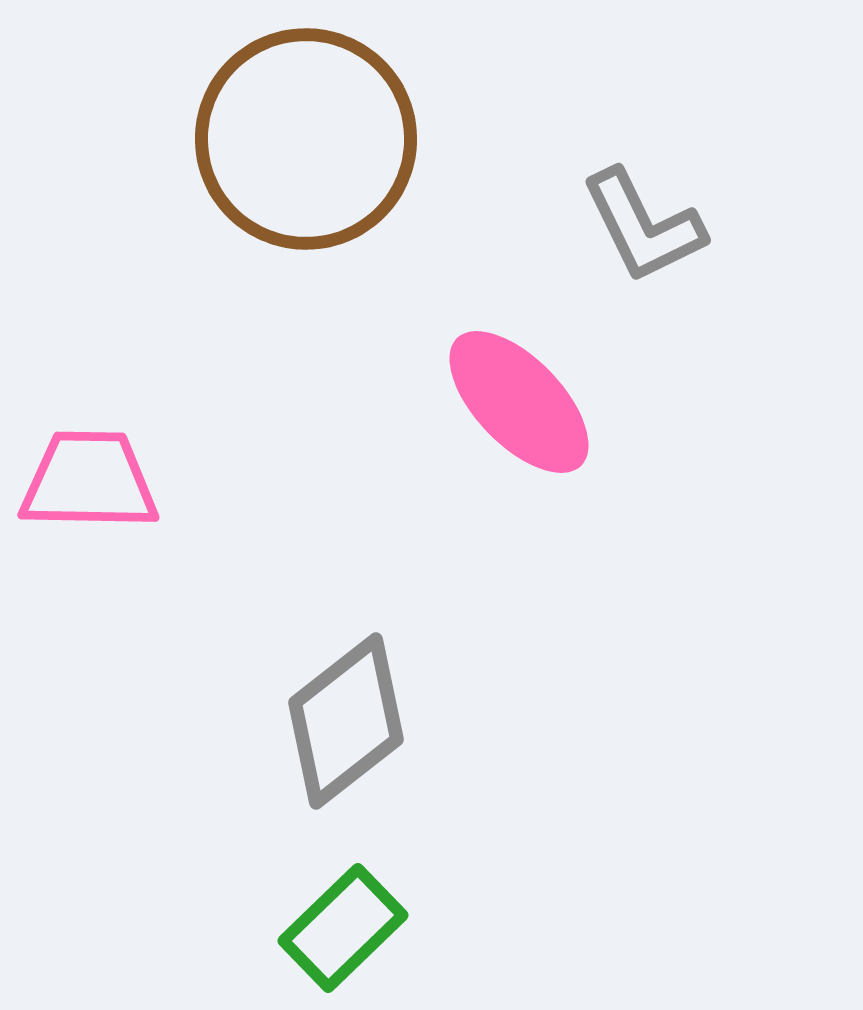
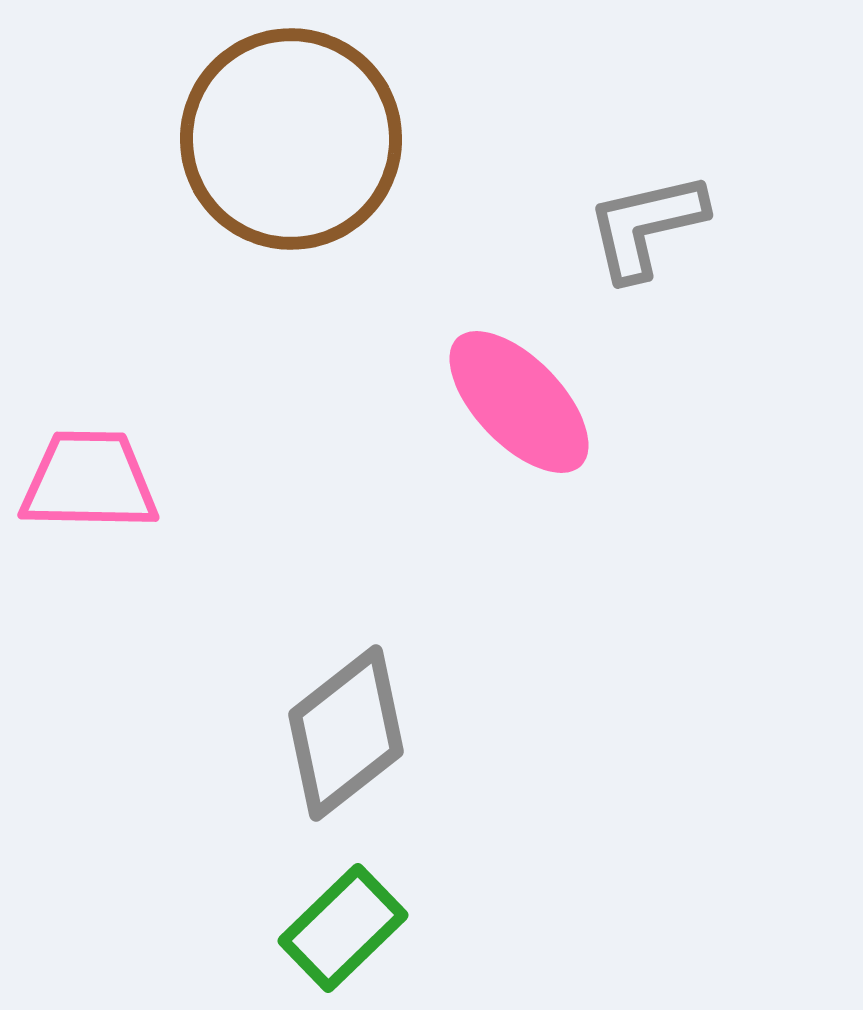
brown circle: moved 15 px left
gray L-shape: moved 3 px right; rotated 103 degrees clockwise
gray diamond: moved 12 px down
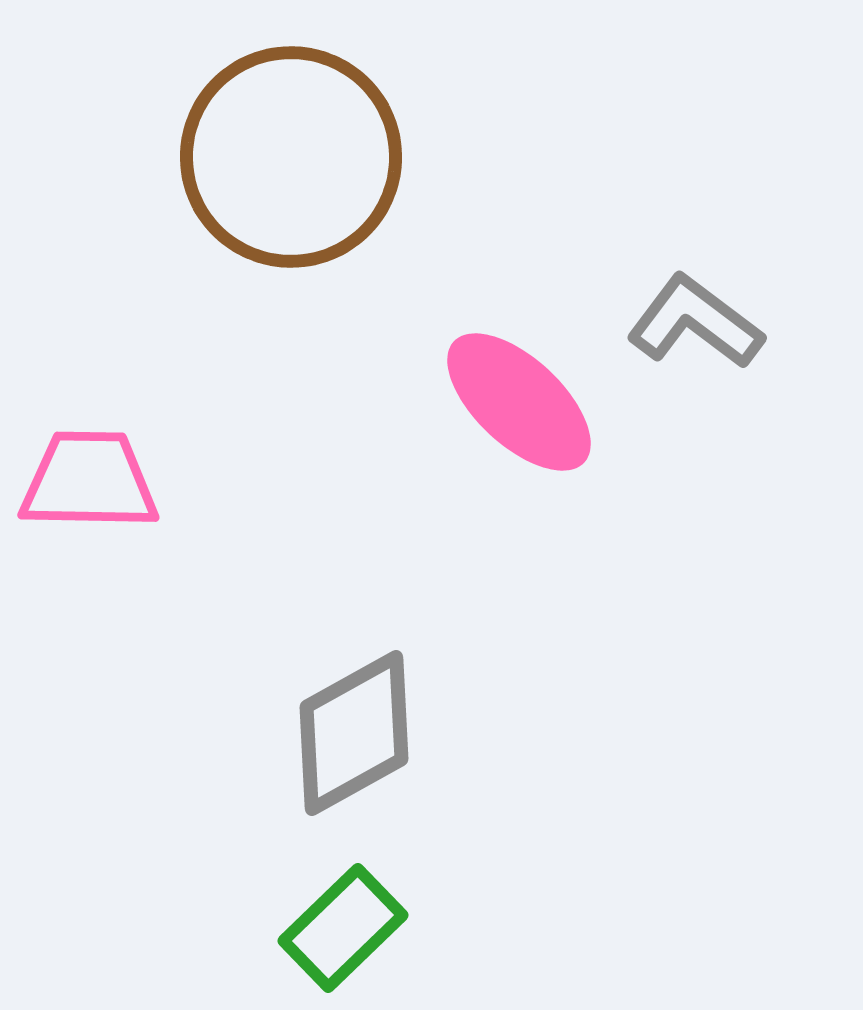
brown circle: moved 18 px down
gray L-shape: moved 49 px right, 96 px down; rotated 50 degrees clockwise
pink ellipse: rotated 3 degrees counterclockwise
gray diamond: moved 8 px right; rotated 9 degrees clockwise
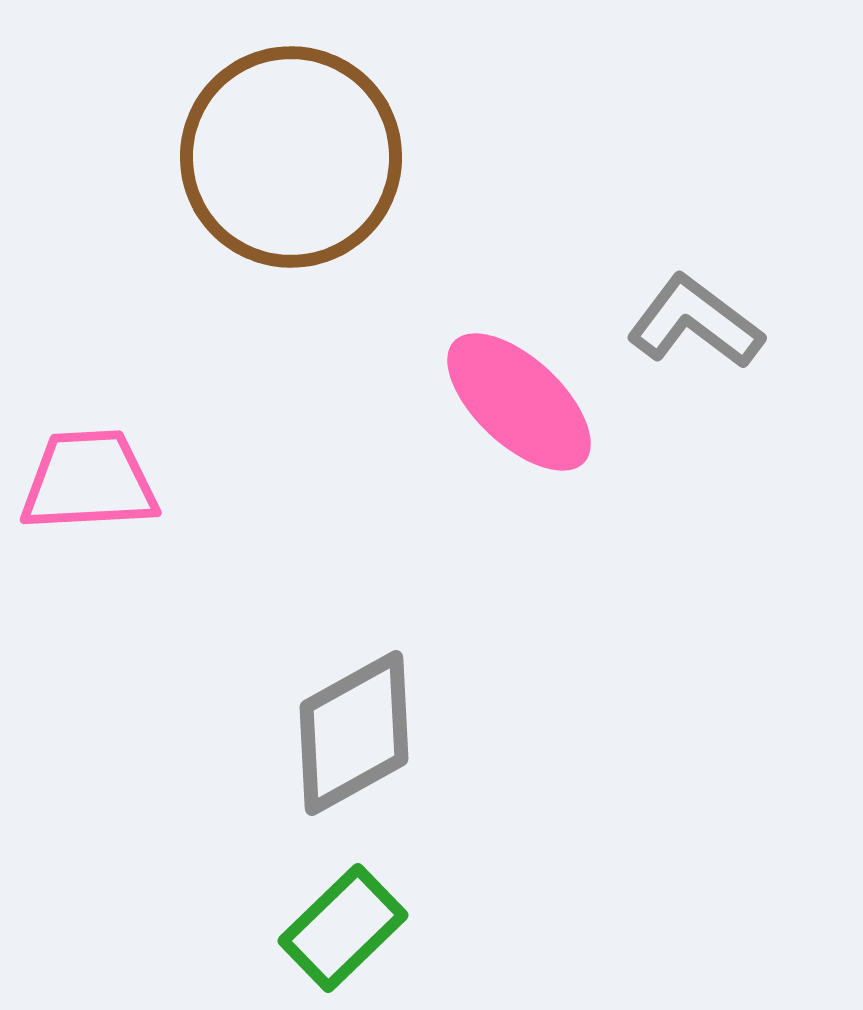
pink trapezoid: rotated 4 degrees counterclockwise
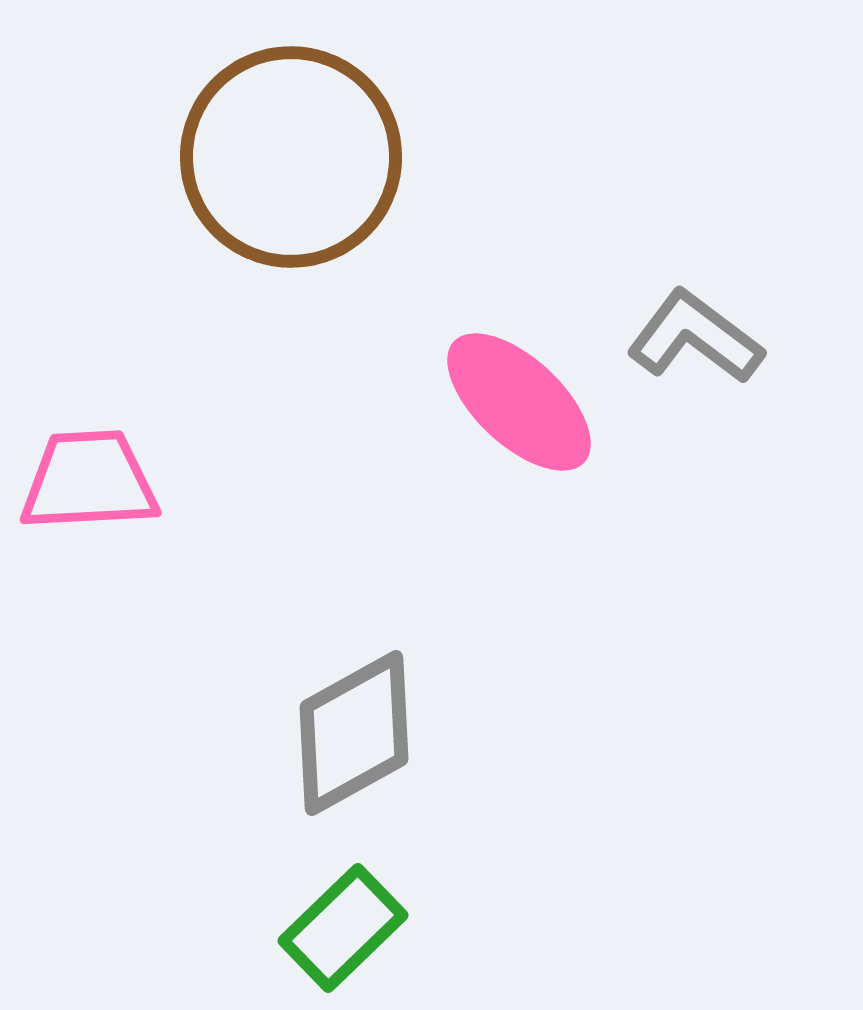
gray L-shape: moved 15 px down
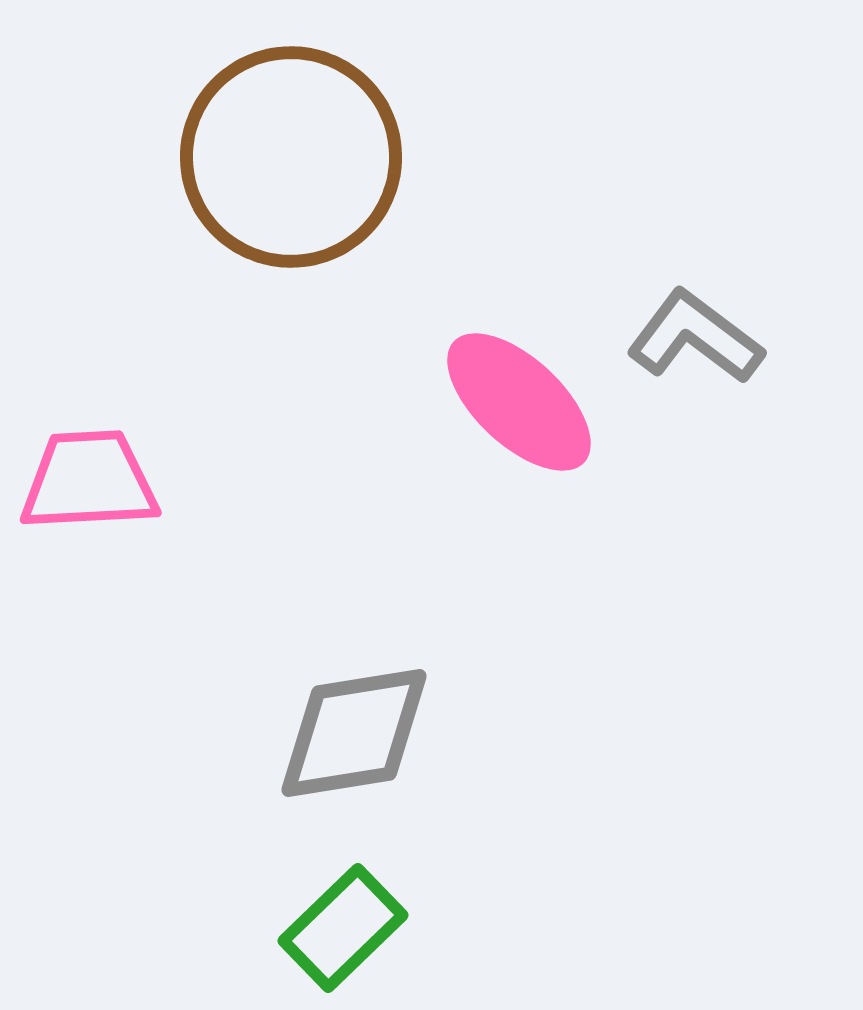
gray diamond: rotated 20 degrees clockwise
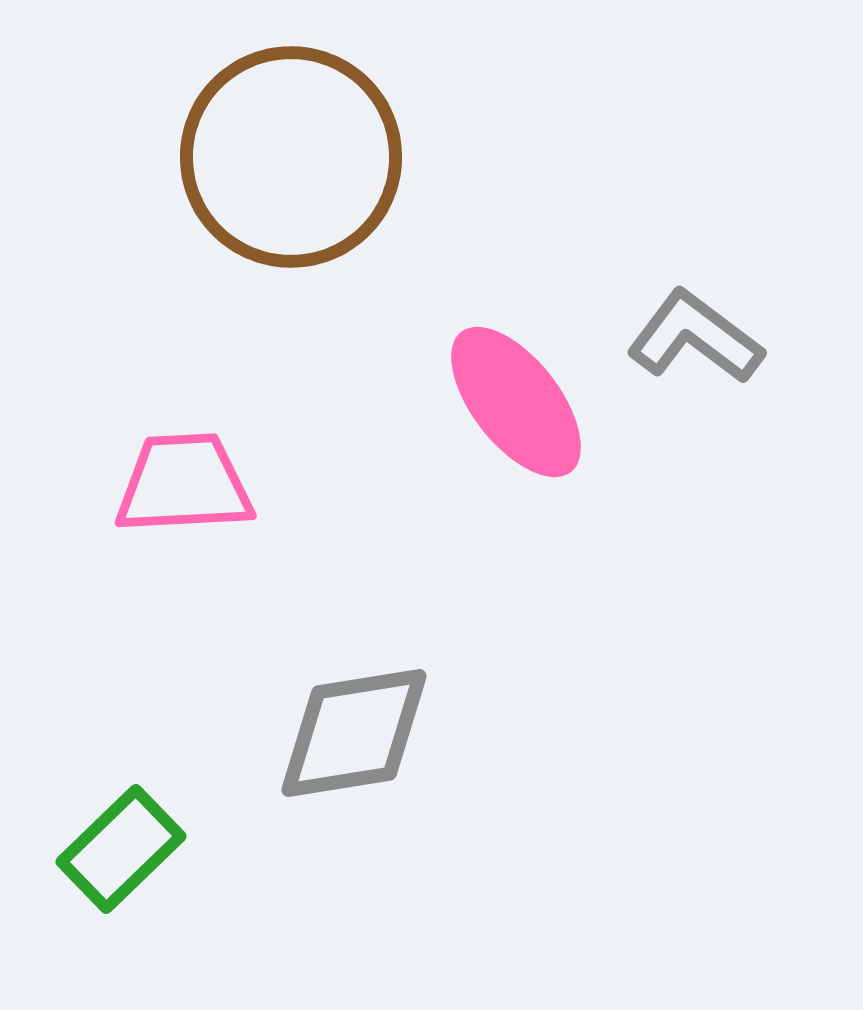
pink ellipse: moved 3 px left; rotated 9 degrees clockwise
pink trapezoid: moved 95 px right, 3 px down
green rectangle: moved 222 px left, 79 px up
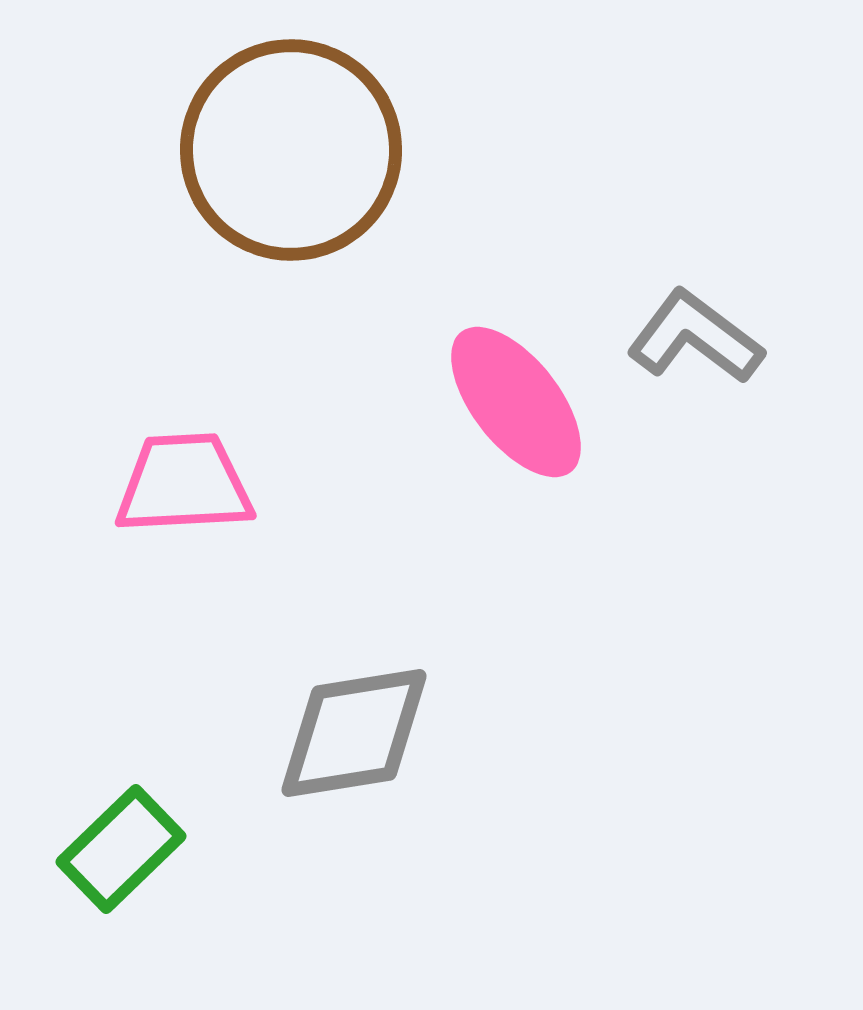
brown circle: moved 7 px up
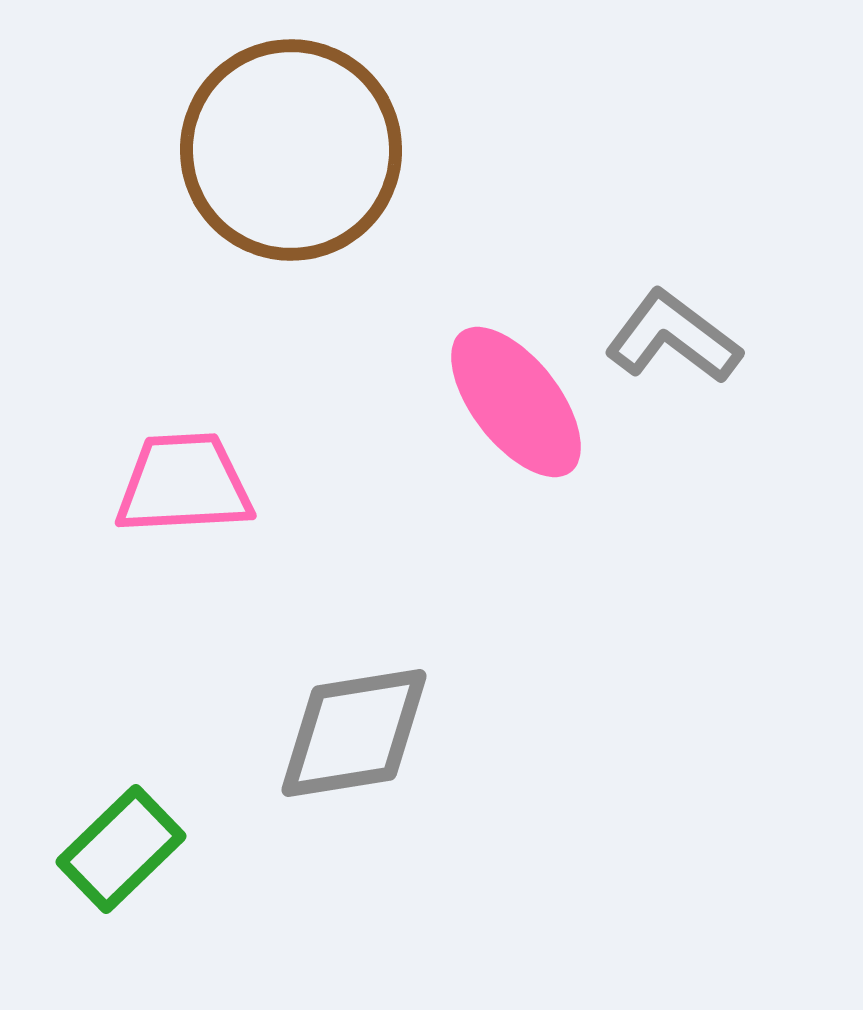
gray L-shape: moved 22 px left
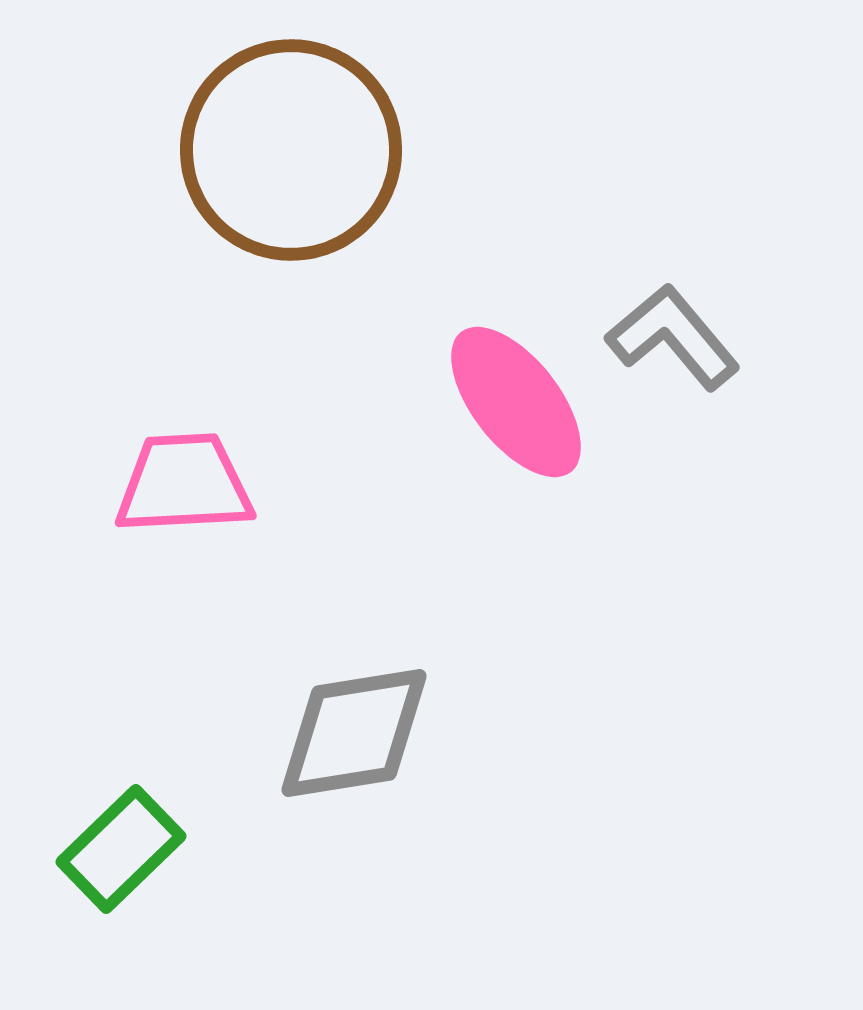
gray L-shape: rotated 13 degrees clockwise
